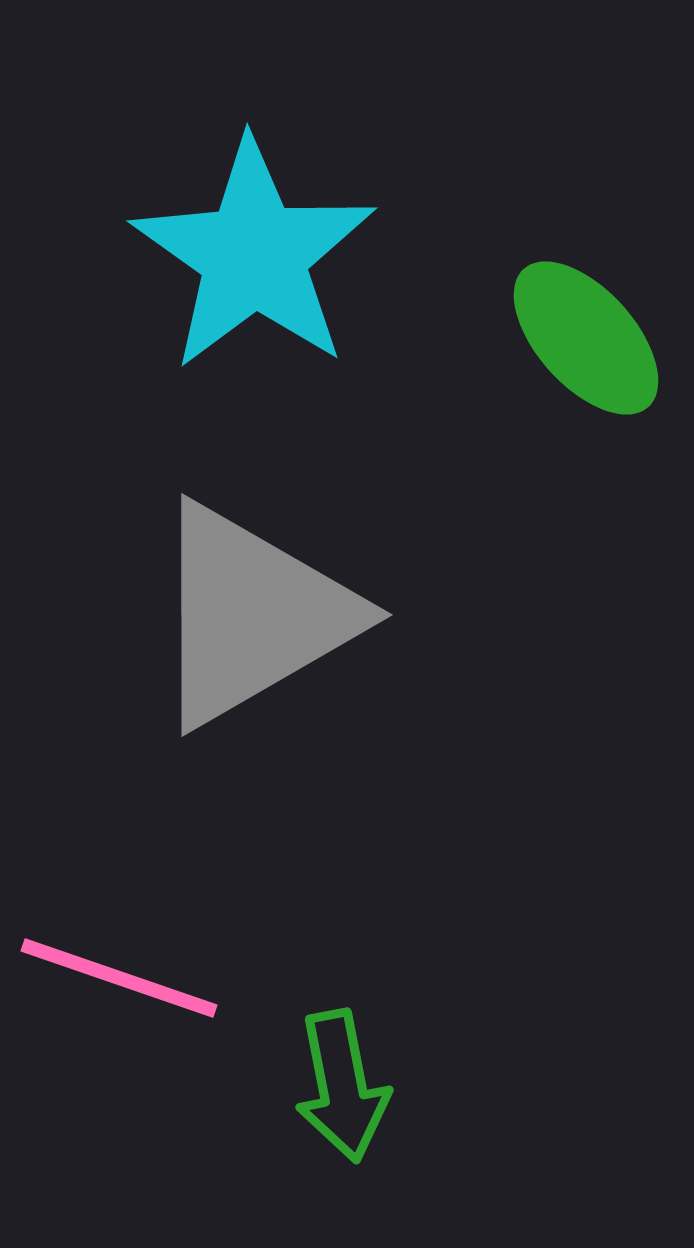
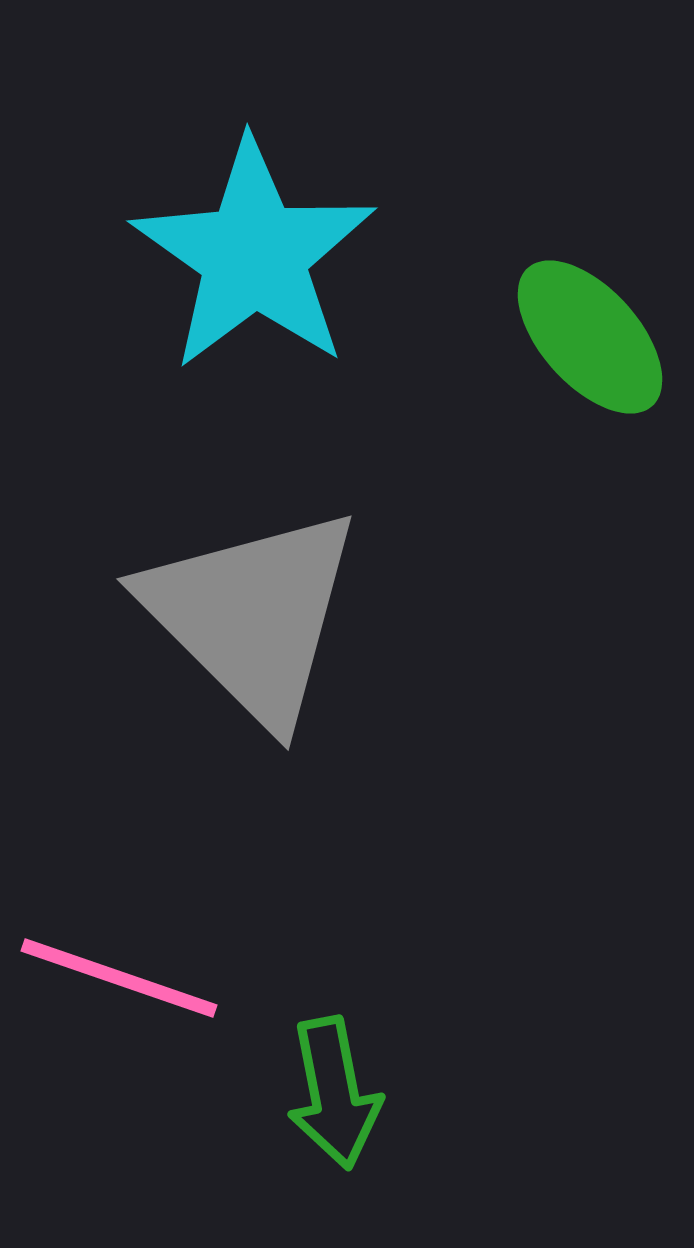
green ellipse: moved 4 px right, 1 px up
gray triangle: rotated 45 degrees counterclockwise
green arrow: moved 8 px left, 7 px down
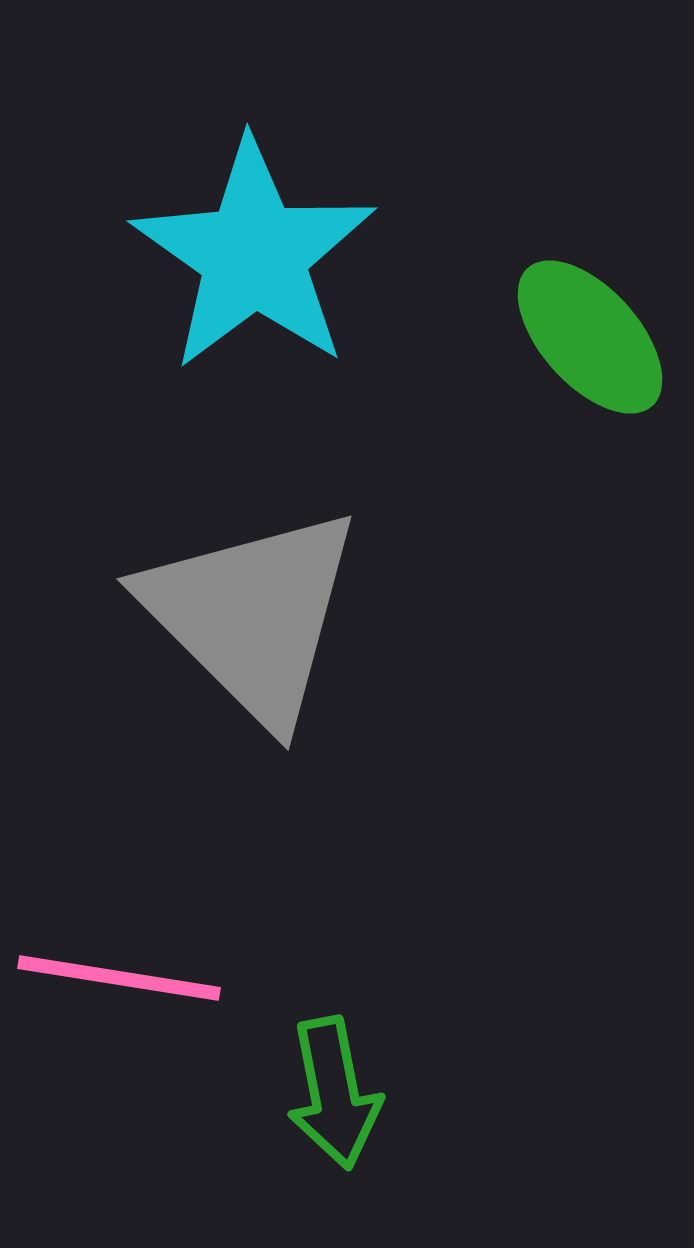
pink line: rotated 10 degrees counterclockwise
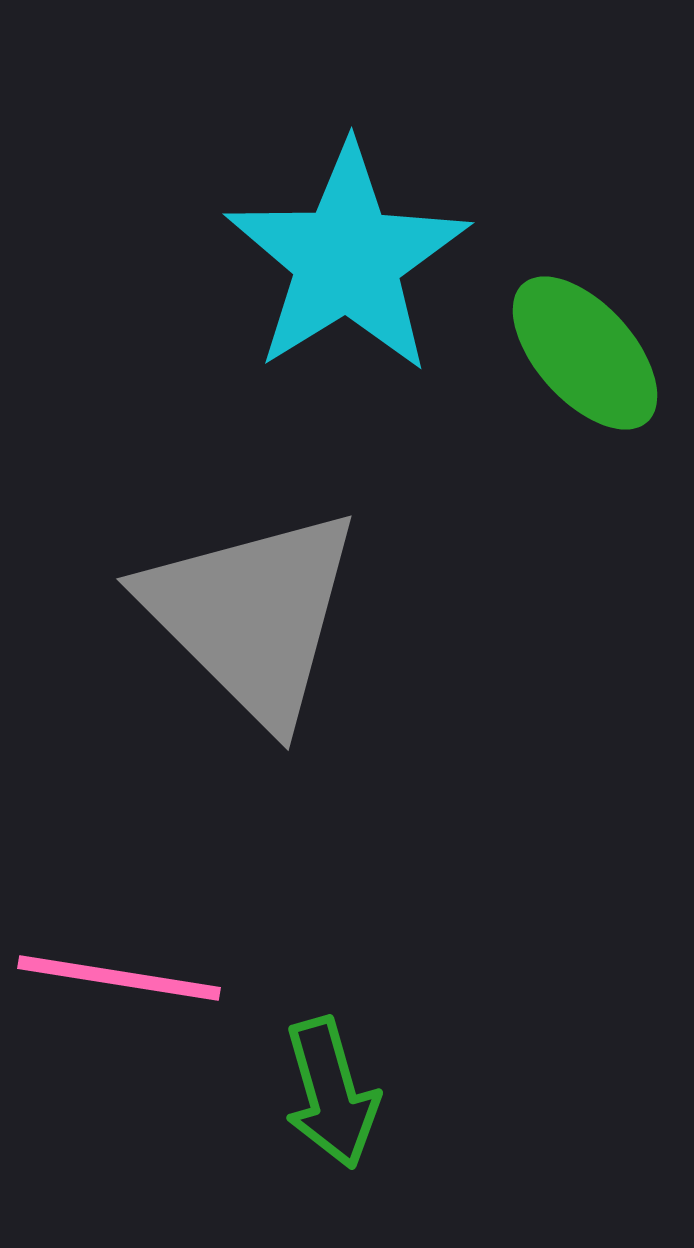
cyan star: moved 93 px right, 4 px down; rotated 5 degrees clockwise
green ellipse: moved 5 px left, 16 px down
green arrow: moved 3 px left; rotated 5 degrees counterclockwise
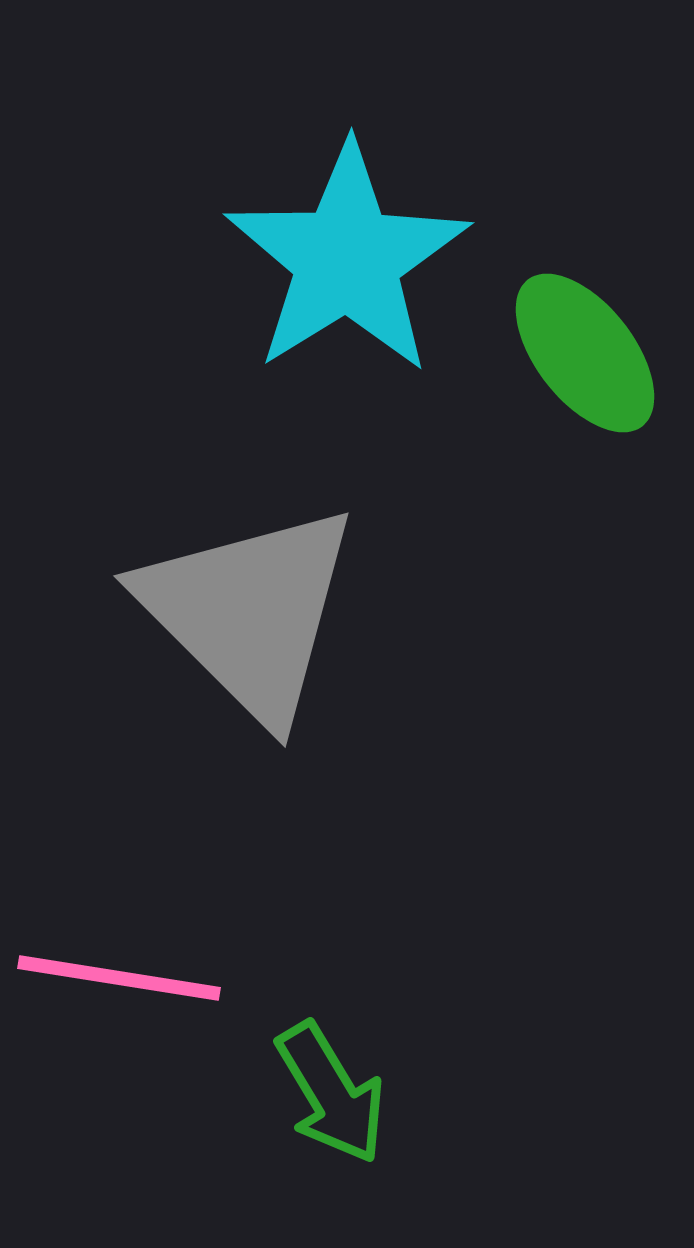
green ellipse: rotated 4 degrees clockwise
gray triangle: moved 3 px left, 3 px up
green arrow: rotated 15 degrees counterclockwise
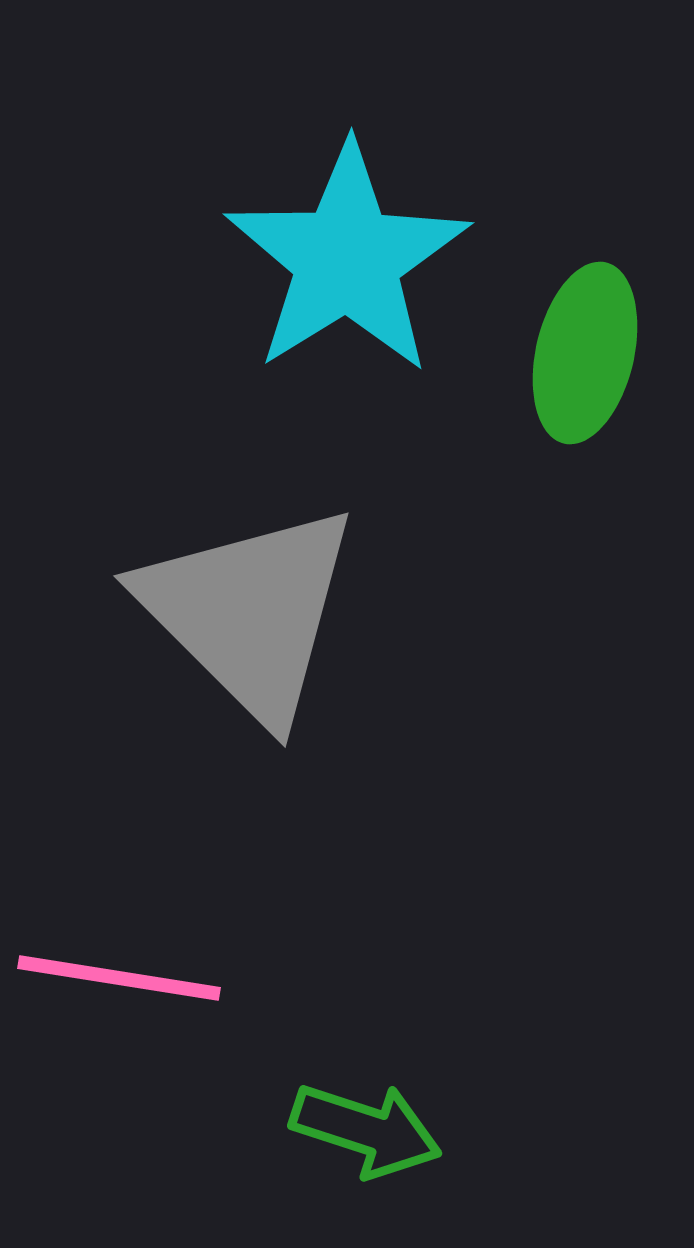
green ellipse: rotated 51 degrees clockwise
green arrow: moved 35 px right, 37 px down; rotated 41 degrees counterclockwise
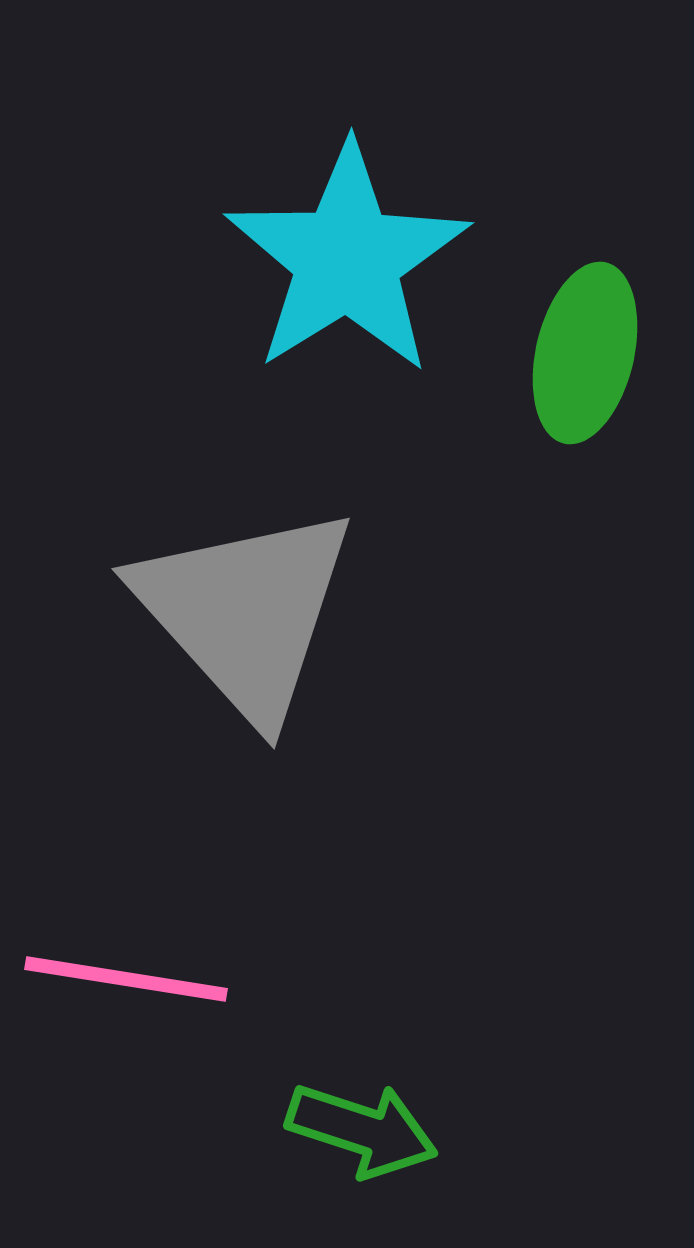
gray triangle: moved 4 px left; rotated 3 degrees clockwise
pink line: moved 7 px right, 1 px down
green arrow: moved 4 px left
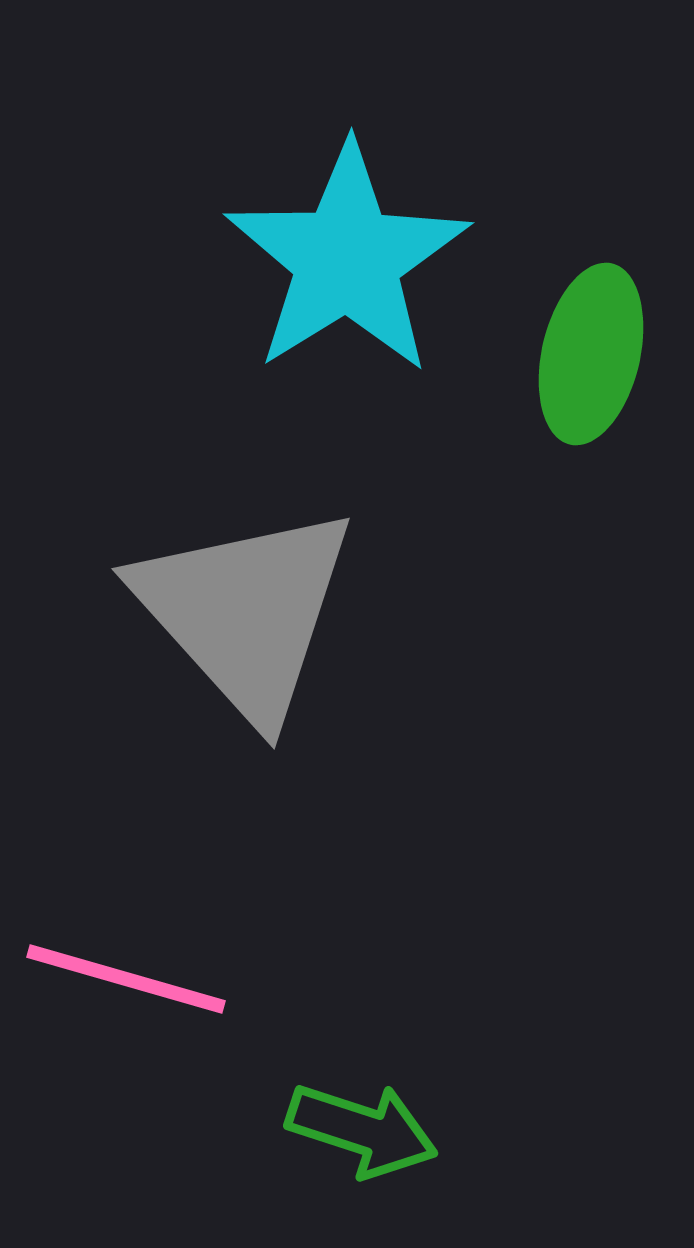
green ellipse: moved 6 px right, 1 px down
pink line: rotated 7 degrees clockwise
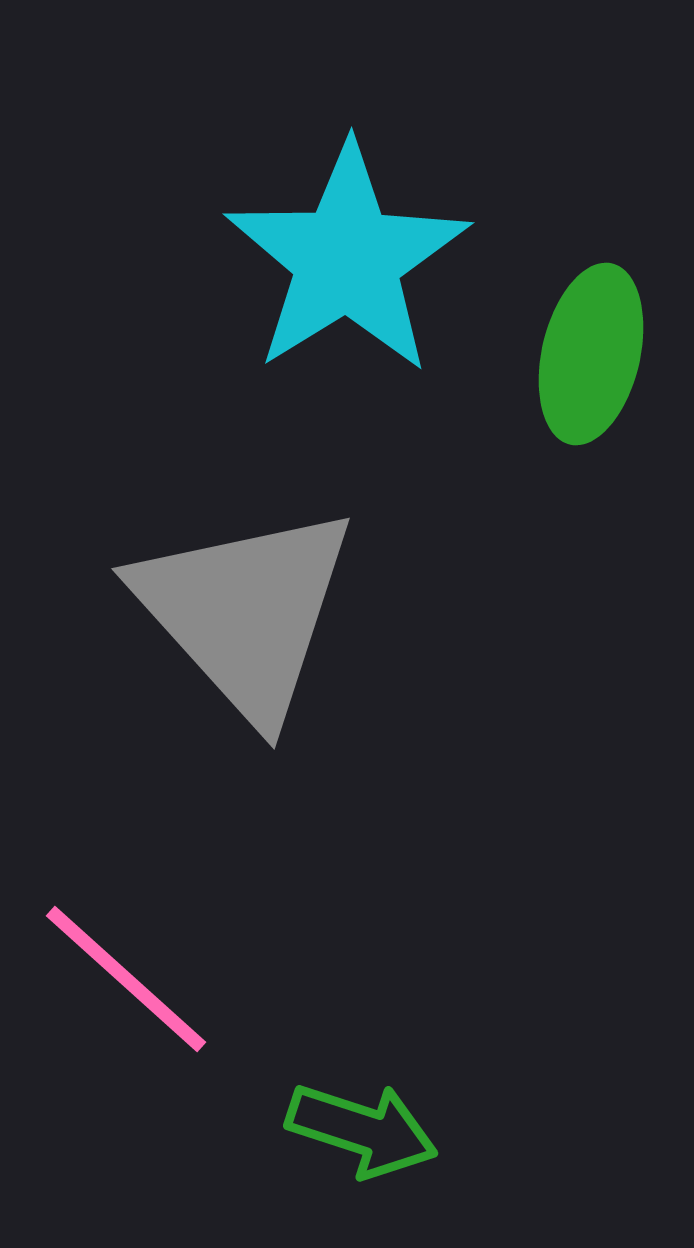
pink line: rotated 26 degrees clockwise
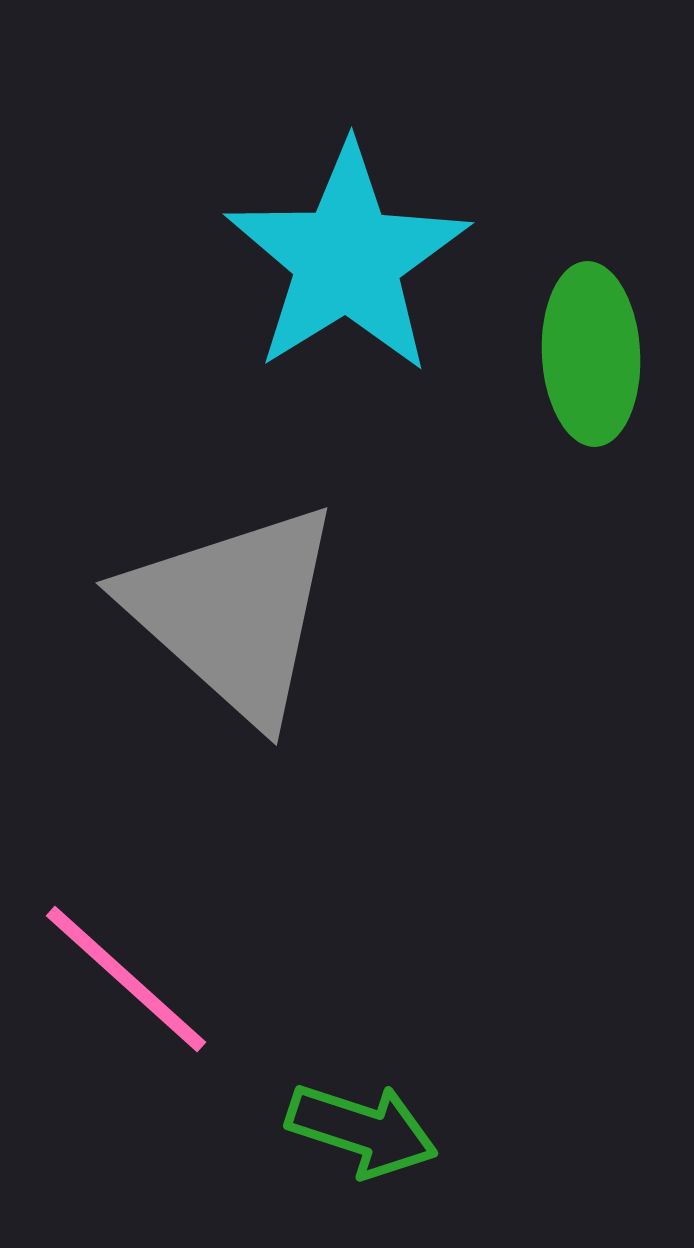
green ellipse: rotated 16 degrees counterclockwise
gray triangle: moved 12 px left; rotated 6 degrees counterclockwise
